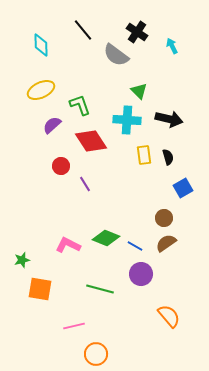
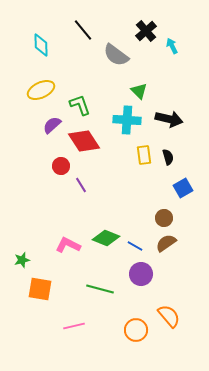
black cross: moved 9 px right, 1 px up; rotated 15 degrees clockwise
red diamond: moved 7 px left
purple line: moved 4 px left, 1 px down
orange circle: moved 40 px right, 24 px up
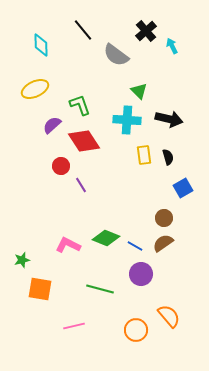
yellow ellipse: moved 6 px left, 1 px up
brown semicircle: moved 3 px left
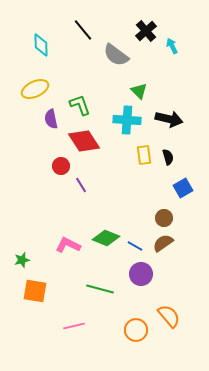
purple semicircle: moved 1 px left, 6 px up; rotated 60 degrees counterclockwise
orange square: moved 5 px left, 2 px down
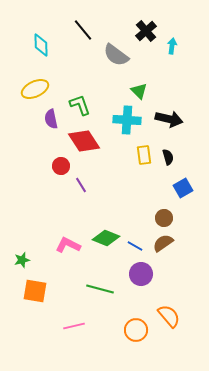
cyan arrow: rotated 35 degrees clockwise
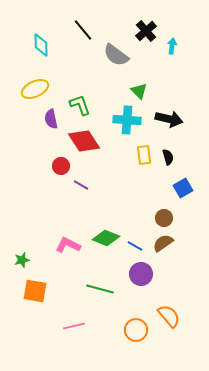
purple line: rotated 28 degrees counterclockwise
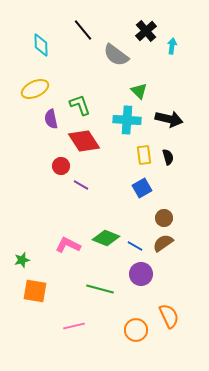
blue square: moved 41 px left
orange semicircle: rotated 15 degrees clockwise
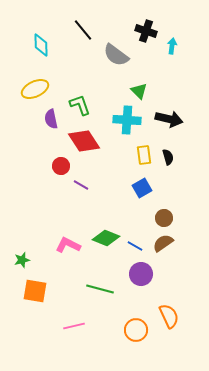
black cross: rotated 30 degrees counterclockwise
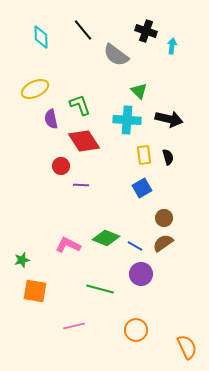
cyan diamond: moved 8 px up
purple line: rotated 28 degrees counterclockwise
orange semicircle: moved 18 px right, 31 px down
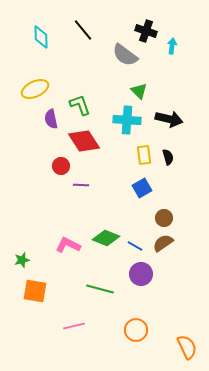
gray semicircle: moved 9 px right
